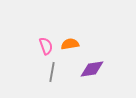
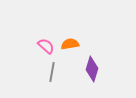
pink semicircle: rotated 30 degrees counterclockwise
purple diamond: rotated 65 degrees counterclockwise
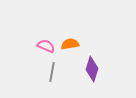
pink semicircle: rotated 18 degrees counterclockwise
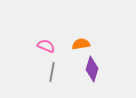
orange semicircle: moved 11 px right
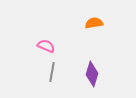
orange semicircle: moved 13 px right, 21 px up
purple diamond: moved 5 px down
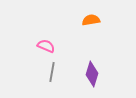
orange semicircle: moved 3 px left, 3 px up
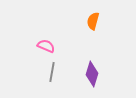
orange semicircle: moved 2 px right, 1 px down; rotated 66 degrees counterclockwise
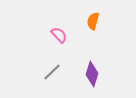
pink semicircle: moved 13 px right, 11 px up; rotated 24 degrees clockwise
gray line: rotated 36 degrees clockwise
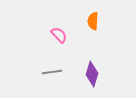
orange semicircle: rotated 12 degrees counterclockwise
gray line: rotated 36 degrees clockwise
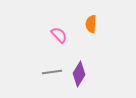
orange semicircle: moved 2 px left, 3 px down
purple diamond: moved 13 px left; rotated 15 degrees clockwise
